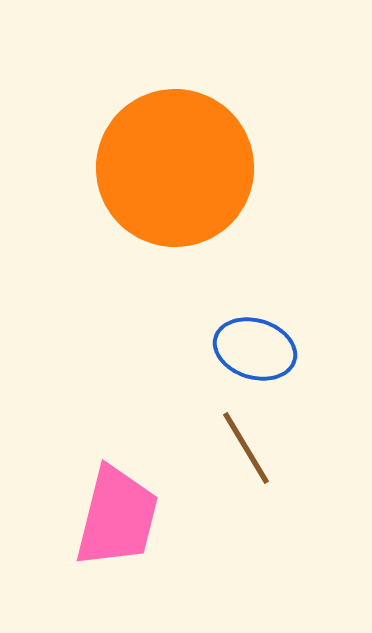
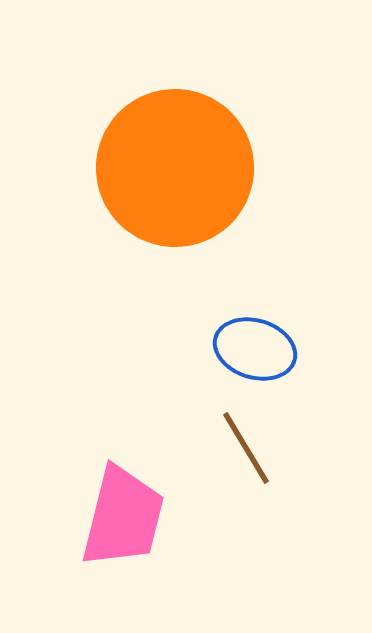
pink trapezoid: moved 6 px right
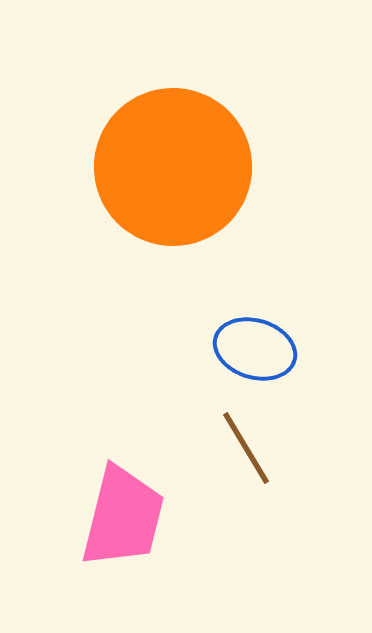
orange circle: moved 2 px left, 1 px up
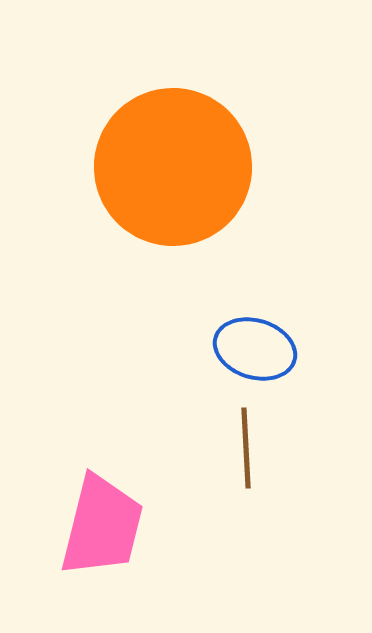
brown line: rotated 28 degrees clockwise
pink trapezoid: moved 21 px left, 9 px down
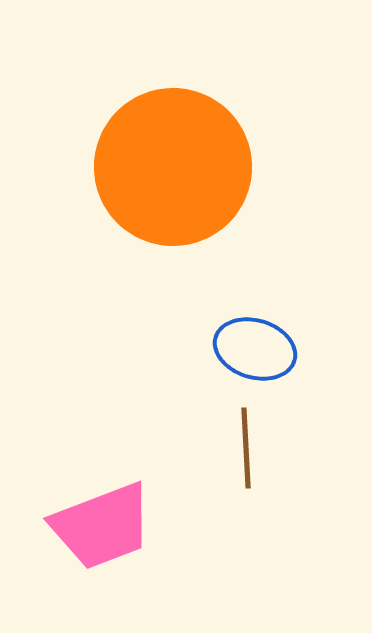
pink trapezoid: rotated 55 degrees clockwise
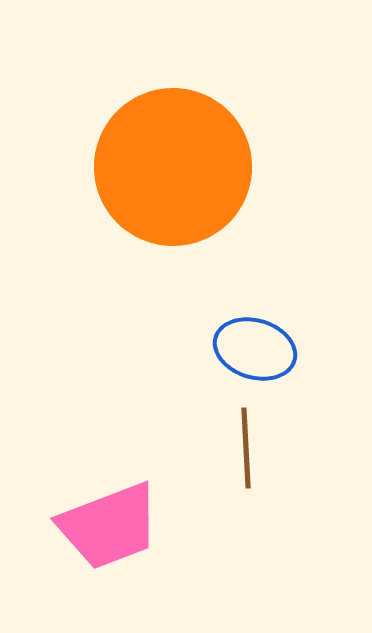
pink trapezoid: moved 7 px right
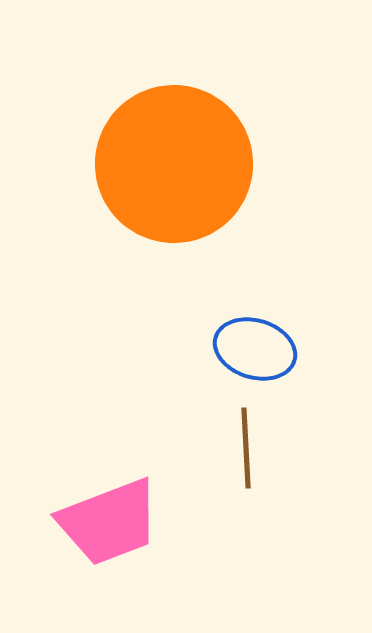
orange circle: moved 1 px right, 3 px up
pink trapezoid: moved 4 px up
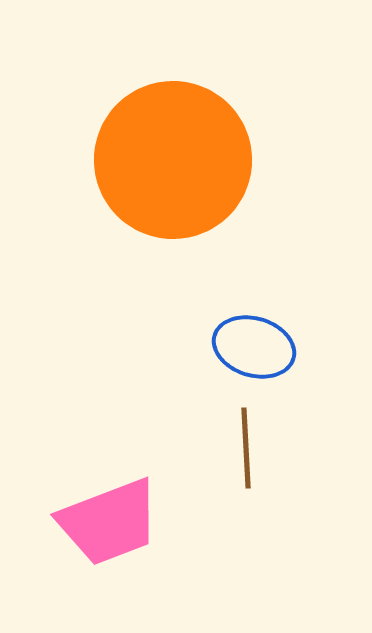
orange circle: moved 1 px left, 4 px up
blue ellipse: moved 1 px left, 2 px up
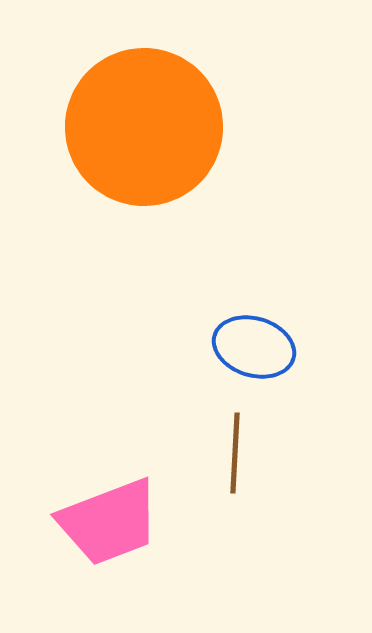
orange circle: moved 29 px left, 33 px up
brown line: moved 11 px left, 5 px down; rotated 6 degrees clockwise
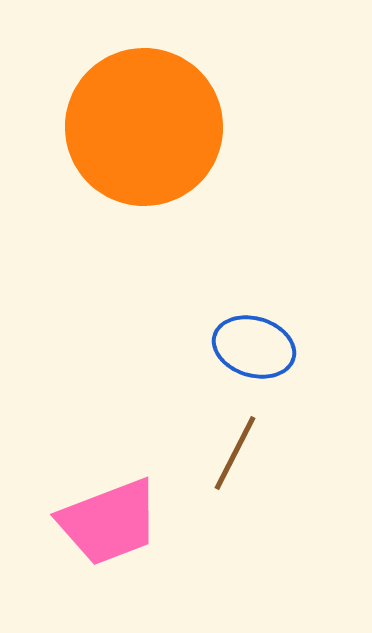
brown line: rotated 24 degrees clockwise
